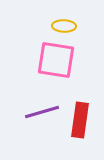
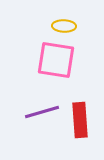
red rectangle: rotated 12 degrees counterclockwise
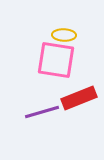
yellow ellipse: moved 9 px down
red rectangle: moved 1 px left, 22 px up; rotated 72 degrees clockwise
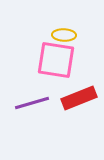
purple line: moved 10 px left, 9 px up
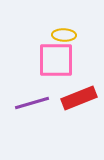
pink square: rotated 9 degrees counterclockwise
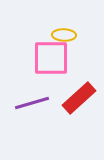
pink square: moved 5 px left, 2 px up
red rectangle: rotated 20 degrees counterclockwise
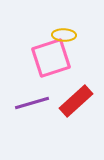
pink square: rotated 18 degrees counterclockwise
red rectangle: moved 3 px left, 3 px down
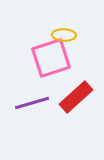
red rectangle: moved 4 px up
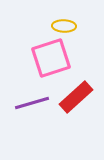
yellow ellipse: moved 9 px up
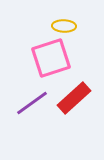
red rectangle: moved 2 px left, 1 px down
purple line: rotated 20 degrees counterclockwise
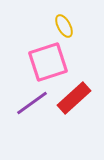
yellow ellipse: rotated 60 degrees clockwise
pink square: moved 3 px left, 4 px down
